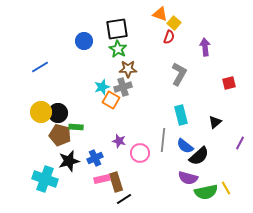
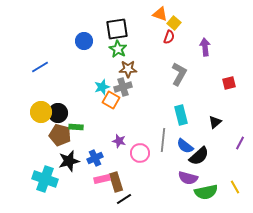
yellow line: moved 9 px right, 1 px up
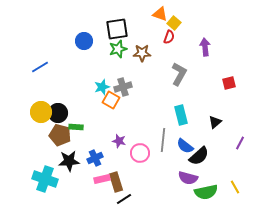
green star: rotated 24 degrees clockwise
brown star: moved 14 px right, 16 px up
black star: rotated 10 degrees clockwise
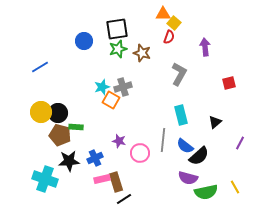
orange triangle: moved 3 px right; rotated 21 degrees counterclockwise
brown star: rotated 18 degrees clockwise
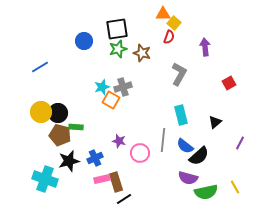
red square: rotated 16 degrees counterclockwise
black star: rotated 10 degrees counterclockwise
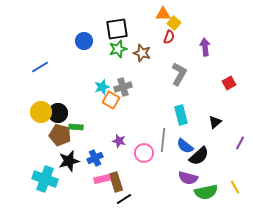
pink circle: moved 4 px right
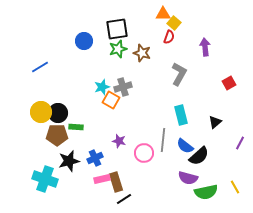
brown pentagon: moved 3 px left; rotated 15 degrees counterclockwise
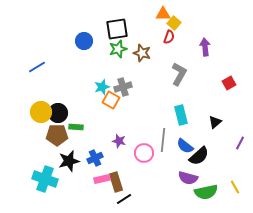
blue line: moved 3 px left
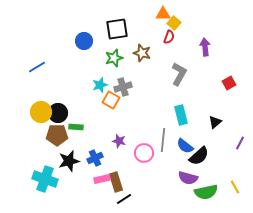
green star: moved 4 px left, 9 px down
cyan star: moved 2 px left, 2 px up
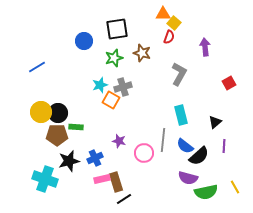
purple line: moved 16 px left, 3 px down; rotated 24 degrees counterclockwise
